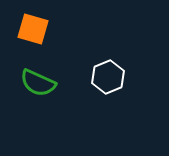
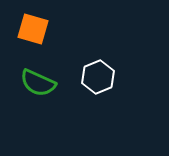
white hexagon: moved 10 px left
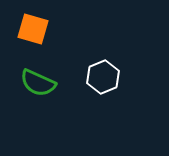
white hexagon: moved 5 px right
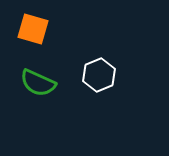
white hexagon: moved 4 px left, 2 px up
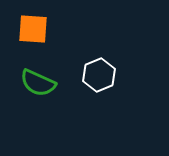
orange square: rotated 12 degrees counterclockwise
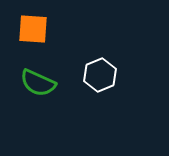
white hexagon: moved 1 px right
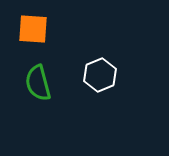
green semicircle: rotated 51 degrees clockwise
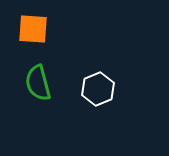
white hexagon: moved 2 px left, 14 px down
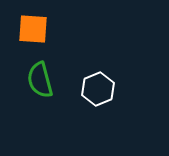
green semicircle: moved 2 px right, 3 px up
